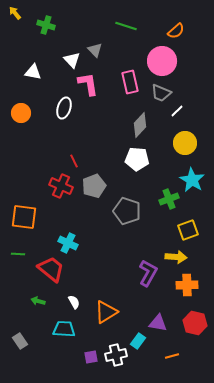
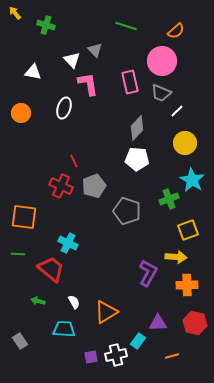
gray diamond at (140, 125): moved 3 px left, 3 px down
purple triangle at (158, 323): rotated 12 degrees counterclockwise
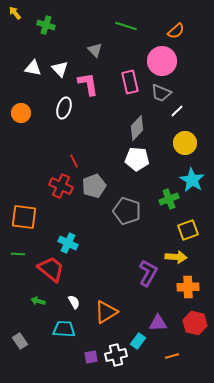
white triangle at (72, 60): moved 12 px left, 9 px down
white triangle at (33, 72): moved 4 px up
orange cross at (187, 285): moved 1 px right, 2 px down
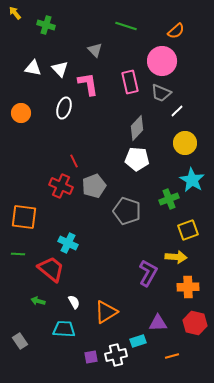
cyan rectangle at (138, 341): rotated 35 degrees clockwise
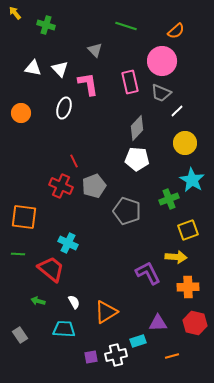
purple L-shape at (148, 273): rotated 56 degrees counterclockwise
gray rectangle at (20, 341): moved 6 px up
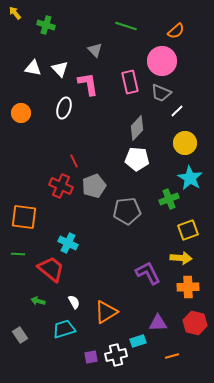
cyan star at (192, 180): moved 2 px left, 2 px up
gray pentagon at (127, 211): rotated 24 degrees counterclockwise
yellow arrow at (176, 257): moved 5 px right, 1 px down
cyan trapezoid at (64, 329): rotated 20 degrees counterclockwise
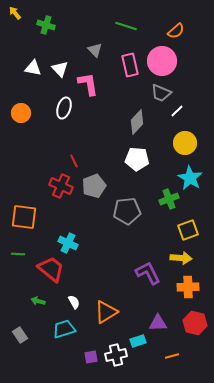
pink rectangle at (130, 82): moved 17 px up
gray diamond at (137, 128): moved 6 px up
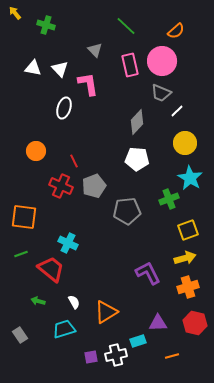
green line at (126, 26): rotated 25 degrees clockwise
orange circle at (21, 113): moved 15 px right, 38 px down
green line at (18, 254): moved 3 px right; rotated 24 degrees counterclockwise
yellow arrow at (181, 258): moved 4 px right; rotated 20 degrees counterclockwise
orange cross at (188, 287): rotated 15 degrees counterclockwise
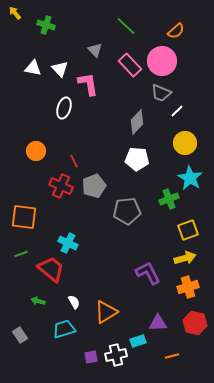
pink rectangle at (130, 65): rotated 30 degrees counterclockwise
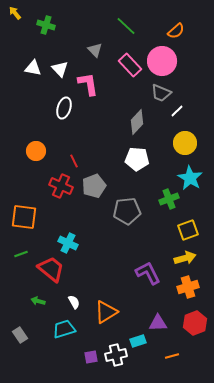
red hexagon at (195, 323): rotated 25 degrees clockwise
